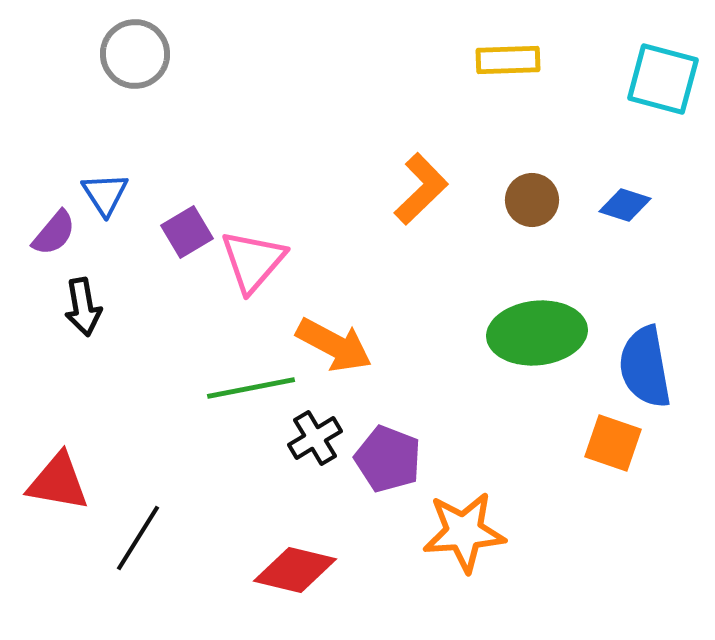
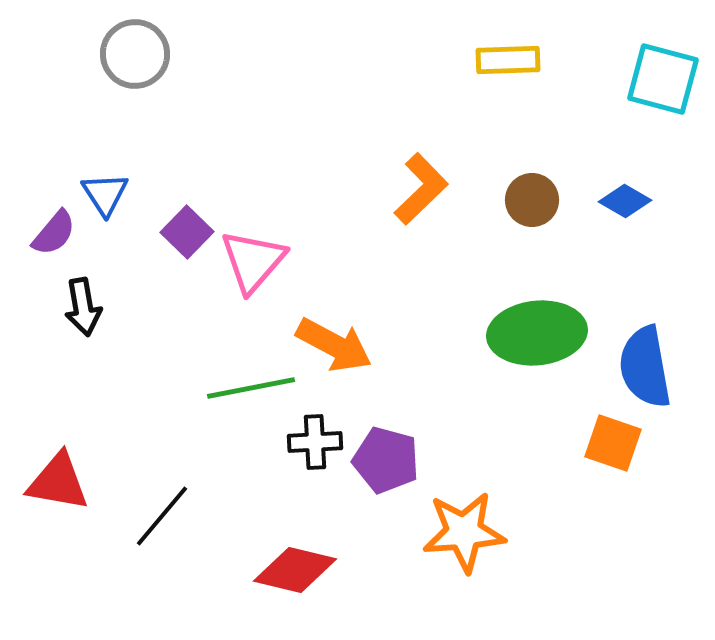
blue diamond: moved 4 px up; rotated 12 degrees clockwise
purple square: rotated 15 degrees counterclockwise
black cross: moved 4 px down; rotated 28 degrees clockwise
purple pentagon: moved 2 px left, 1 px down; rotated 6 degrees counterclockwise
black line: moved 24 px right, 22 px up; rotated 8 degrees clockwise
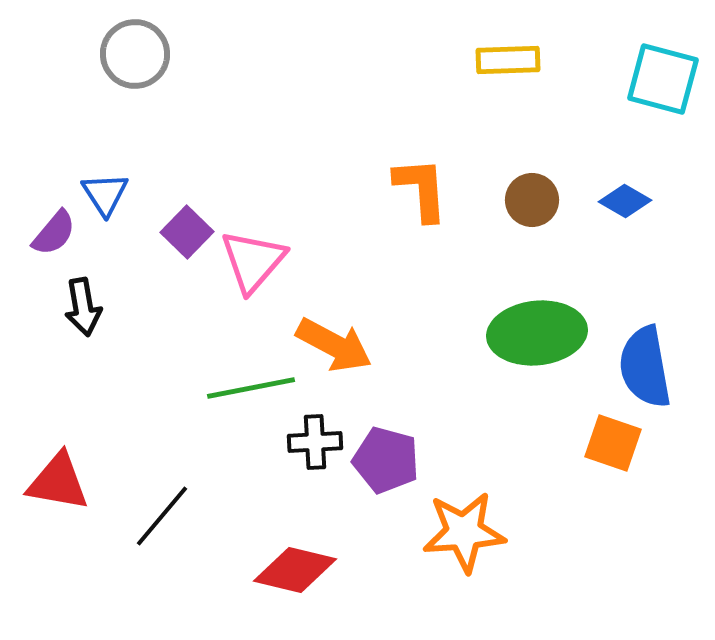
orange L-shape: rotated 50 degrees counterclockwise
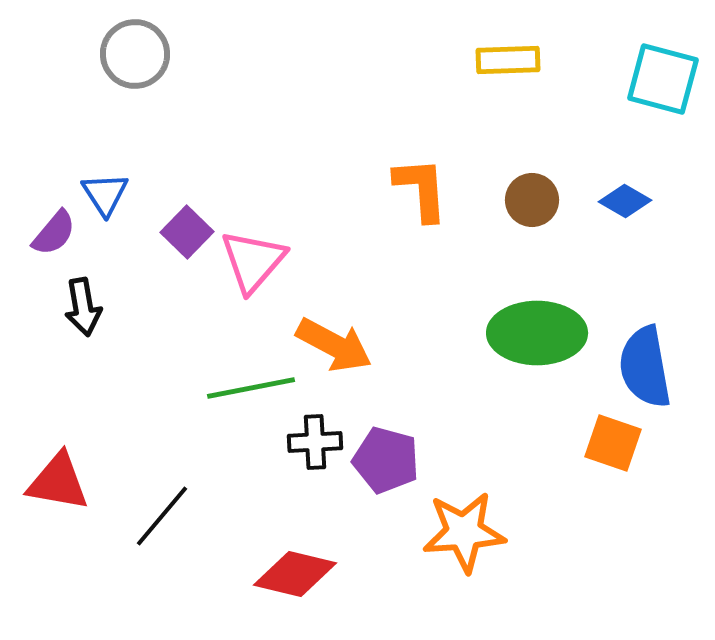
green ellipse: rotated 6 degrees clockwise
red diamond: moved 4 px down
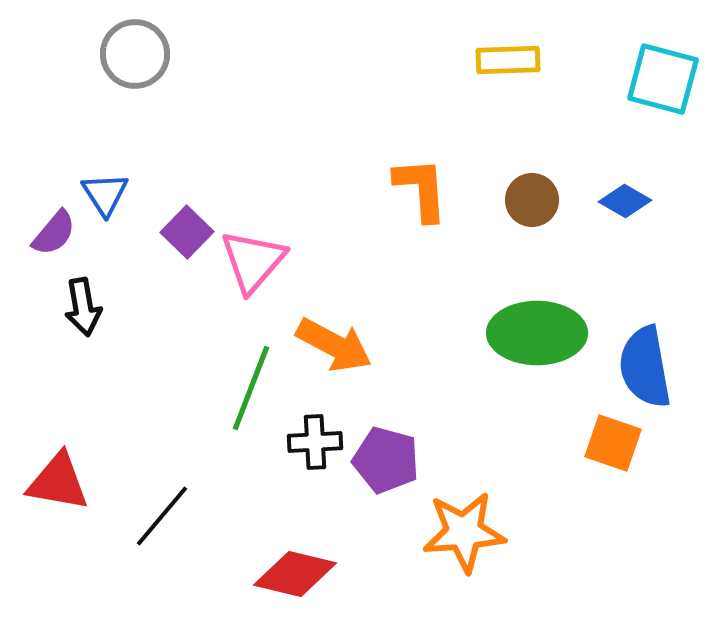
green line: rotated 58 degrees counterclockwise
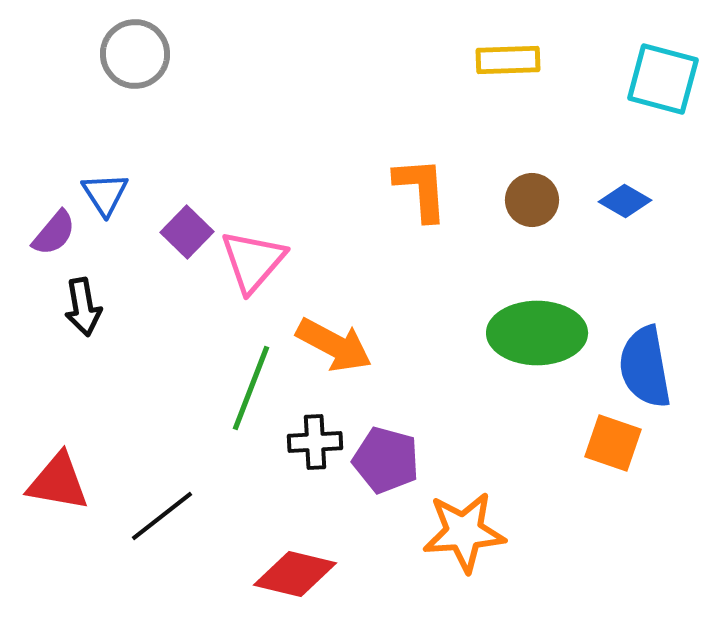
black line: rotated 12 degrees clockwise
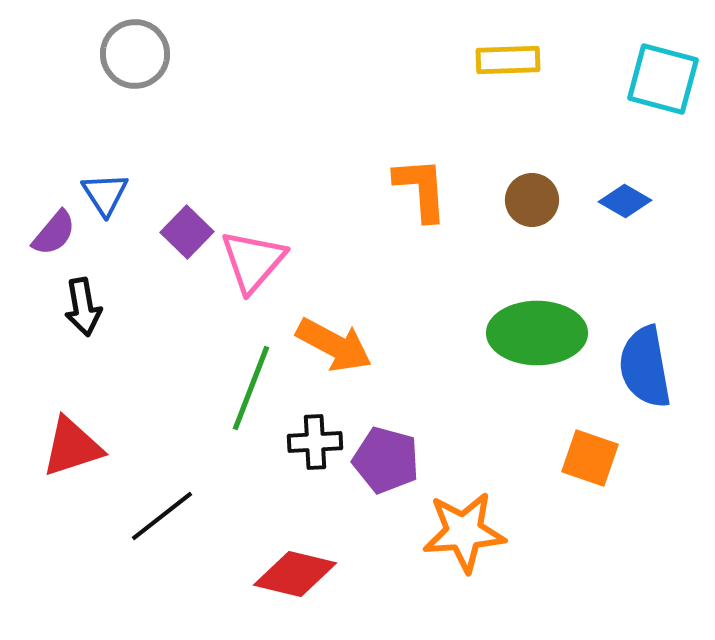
orange square: moved 23 px left, 15 px down
red triangle: moved 14 px right, 35 px up; rotated 28 degrees counterclockwise
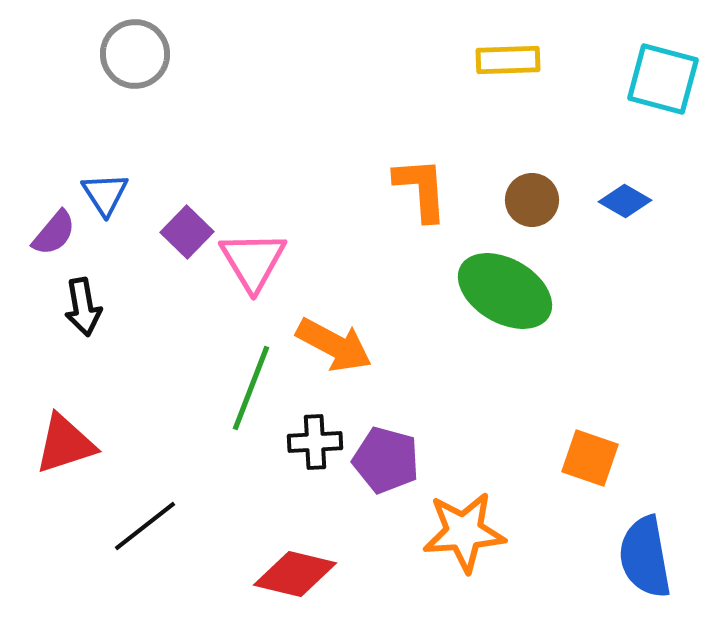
pink triangle: rotated 12 degrees counterclockwise
green ellipse: moved 32 px left, 42 px up; rotated 30 degrees clockwise
blue semicircle: moved 190 px down
red triangle: moved 7 px left, 3 px up
black line: moved 17 px left, 10 px down
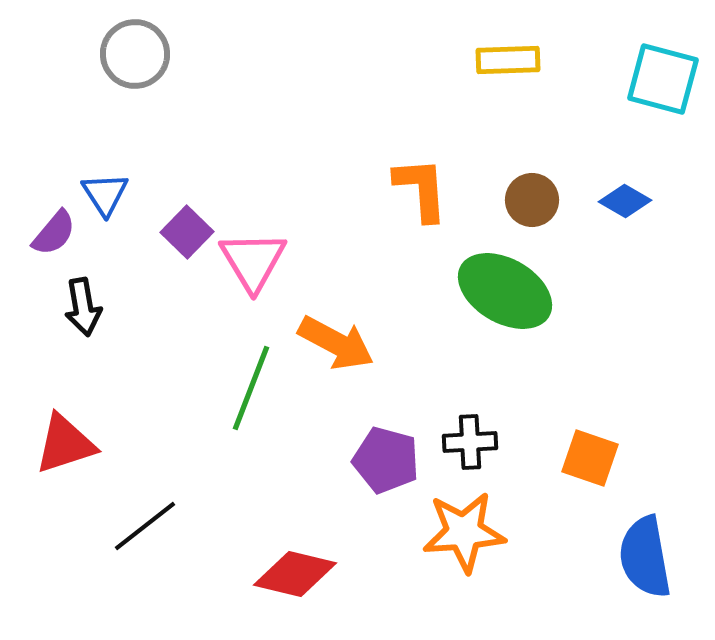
orange arrow: moved 2 px right, 2 px up
black cross: moved 155 px right
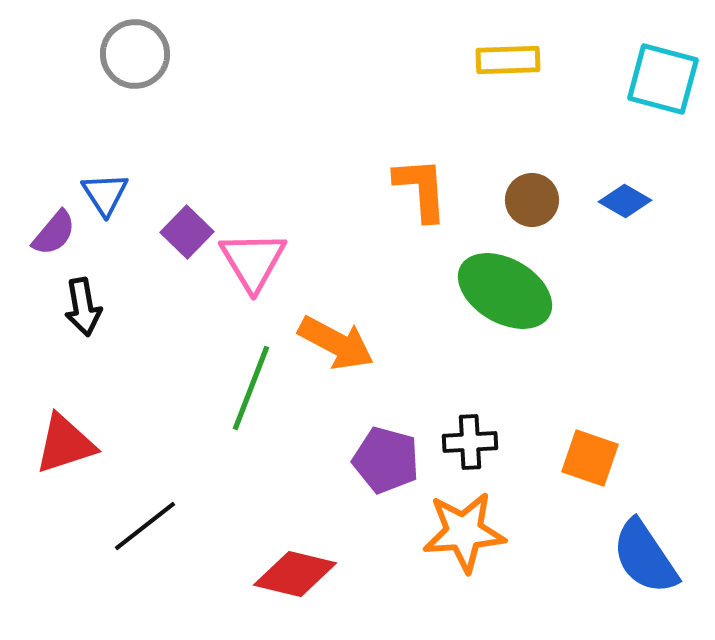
blue semicircle: rotated 24 degrees counterclockwise
